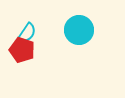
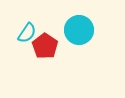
red pentagon: moved 23 px right, 4 px up; rotated 15 degrees clockwise
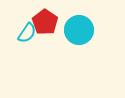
red pentagon: moved 24 px up
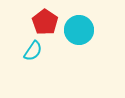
cyan semicircle: moved 6 px right, 18 px down
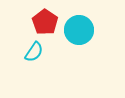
cyan semicircle: moved 1 px right, 1 px down
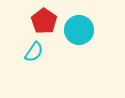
red pentagon: moved 1 px left, 1 px up
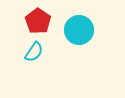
red pentagon: moved 6 px left
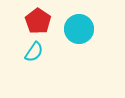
cyan circle: moved 1 px up
